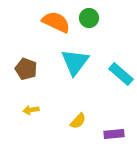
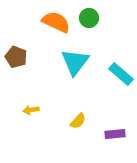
brown pentagon: moved 10 px left, 12 px up
purple rectangle: moved 1 px right
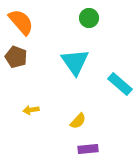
orange semicircle: moved 35 px left; rotated 24 degrees clockwise
cyan triangle: rotated 12 degrees counterclockwise
cyan rectangle: moved 1 px left, 10 px down
purple rectangle: moved 27 px left, 15 px down
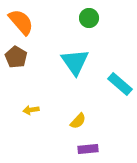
brown pentagon: rotated 10 degrees clockwise
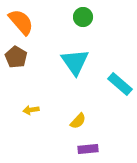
green circle: moved 6 px left, 1 px up
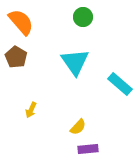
yellow arrow: rotated 56 degrees counterclockwise
yellow semicircle: moved 6 px down
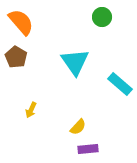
green circle: moved 19 px right
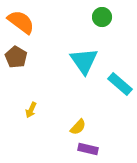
orange semicircle: rotated 12 degrees counterclockwise
cyan triangle: moved 9 px right, 1 px up
purple rectangle: rotated 18 degrees clockwise
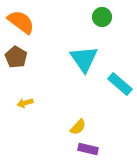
cyan triangle: moved 2 px up
yellow arrow: moved 6 px left, 7 px up; rotated 49 degrees clockwise
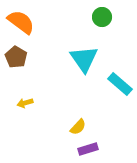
purple rectangle: rotated 30 degrees counterclockwise
